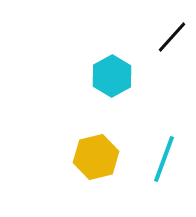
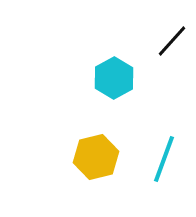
black line: moved 4 px down
cyan hexagon: moved 2 px right, 2 px down
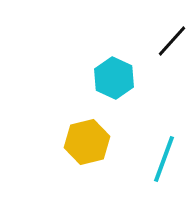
cyan hexagon: rotated 6 degrees counterclockwise
yellow hexagon: moved 9 px left, 15 px up
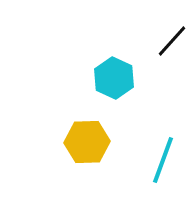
yellow hexagon: rotated 12 degrees clockwise
cyan line: moved 1 px left, 1 px down
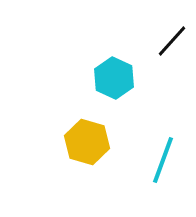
yellow hexagon: rotated 18 degrees clockwise
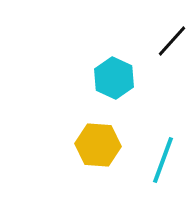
yellow hexagon: moved 11 px right, 3 px down; rotated 12 degrees counterclockwise
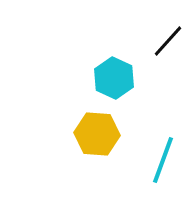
black line: moved 4 px left
yellow hexagon: moved 1 px left, 11 px up
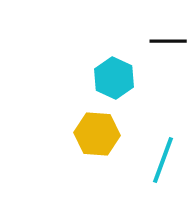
black line: rotated 48 degrees clockwise
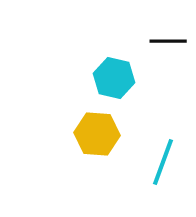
cyan hexagon: rotated 12 degrees counterclockwise
cyan line: moved 2 px down
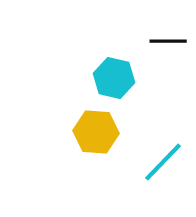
yellow hexagon: moved 1 px left, 2 px up
cyan line: rotated 24 degrees clockwise
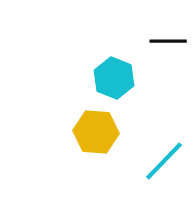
cyan hexagon: rotated 9 degrees clockwise
cyan line: moved 1 px right, 1 px up
